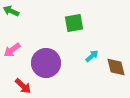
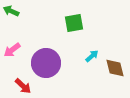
brown diamond: moved 1 px left, 1 px down
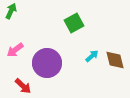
green arrow: rotated 91 degrees clockwise
green square: rotated 18 degrees counterclockwise
pink arrow: moved 3 px right
purple circle: moved 1 px right
brown diamond: moved 8 px up
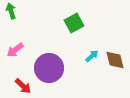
green arrow: rotated 42 degrees counterclockwise
purple circle: moved 2 px right, 5 px down
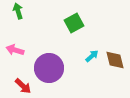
green arrow: moved 7 px right
pink arrow: rotated 54 degrees clockwise
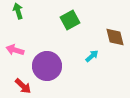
green square: moved 4 px left, 3 px up
brown diamond: moved 23 px up
purple circle: moved 2 px left, 2 px up
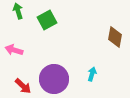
green square: moved 23 px left
brown diamond: rotated 25 degrees clockwise
pink arrow: moved 1 px left
cyan arrow: moved 18 px down; rotated 32 degrees counterclockwise
purple circle: moved 7 px right, 13 px down
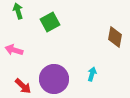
green square: moved 3 px right, 2 px down
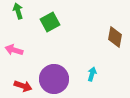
red arrow: rotated 24 degrees counterclockwise
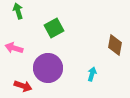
green square: moved 4 px right, 6 px down
brown diamond: moved 8 px down
pink arrow: moved 2 px up
purple circle: moved 6 px left, 11 px up
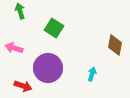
green arrow: moved 2 px right
green square: rotated 30 degrees counterclockwise
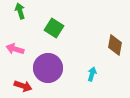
pink arrow: moved 1 px right, 1 px down
